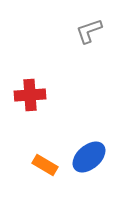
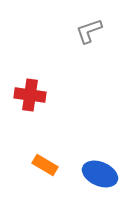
red cross: rotated 12 degrees clockwise
blue ellipse: moved 11 px right, 17 px down; rotated 64 degrees clockwise
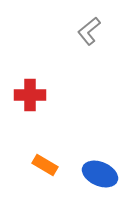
gray L-shape: rotated 20 degrees counterclockwise
red cross: rotated 8 degrees counterclockwise
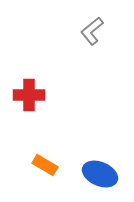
gray L-shape: moved 3 px right
red cross: moved 1 px left
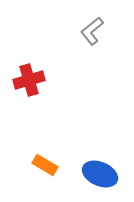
red cross: moved 15 px up; rotated 16 degrees counterclockwise
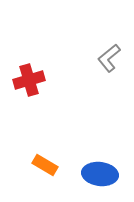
gray L-shape: moved 17 px right, 27 px down
blue ellipse: rotated 16 degrees counterclockwise
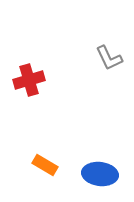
gray L-shape: rotated 76 degrees counterclockwise
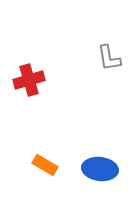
gray L-shape: rotated 16 degrees clockwise
blue ellipse: moved 5 px up
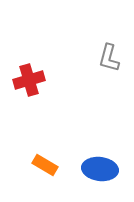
gray L-shape: rotated 24 degrees clockwise
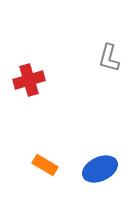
blue ellipse: rotated 32 degrees counterclockwise
